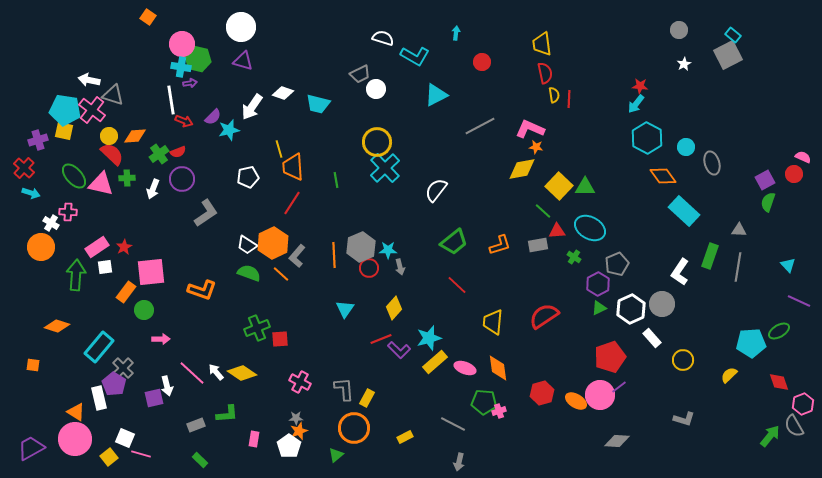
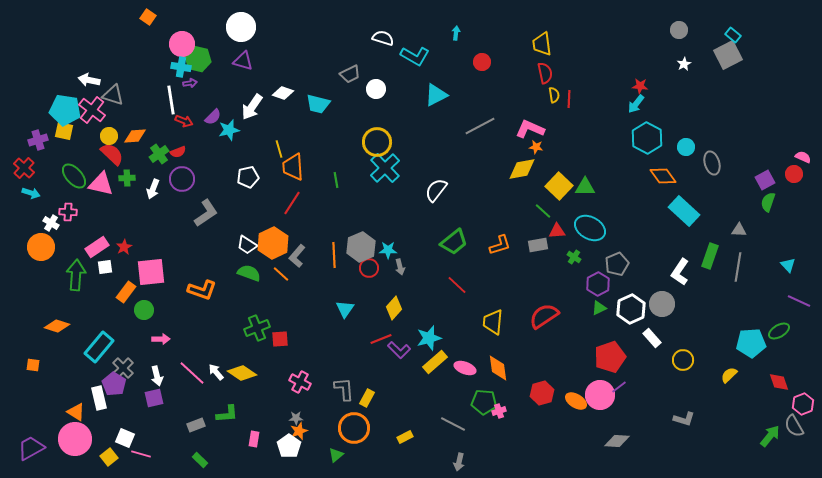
gray trapezoid at (360, 74): moved 10 px left
white arrow at (167, 386): moved 10 px left, 10 px up
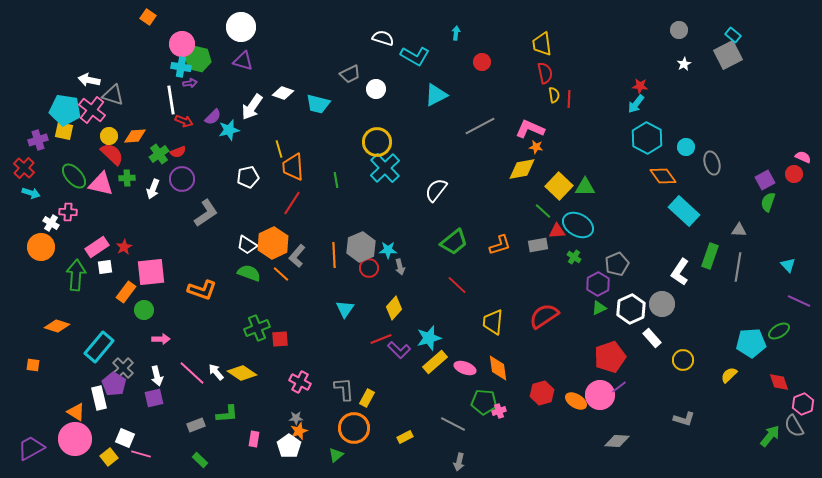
cyan ellipse at (590, 228): moved 12 px left, 3 px up
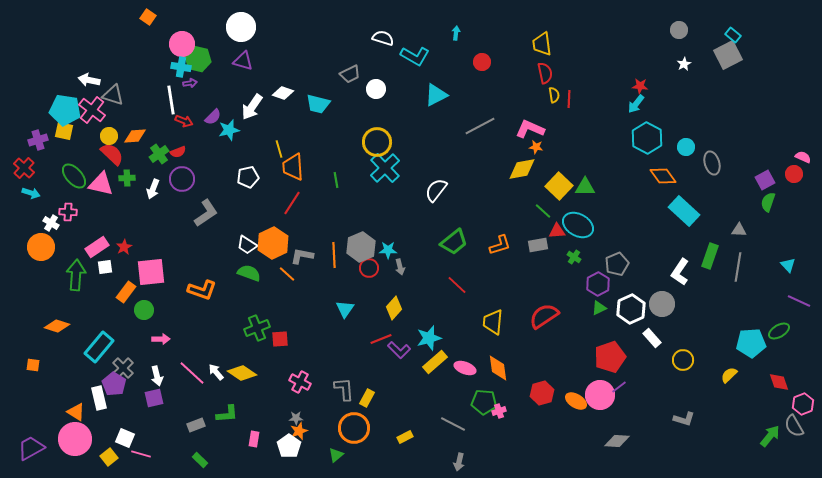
gray L-shape at (297, 256): moved 5 px right; rotated 60 degrees clockwise
orange line at (281, 274): moved 6 px right
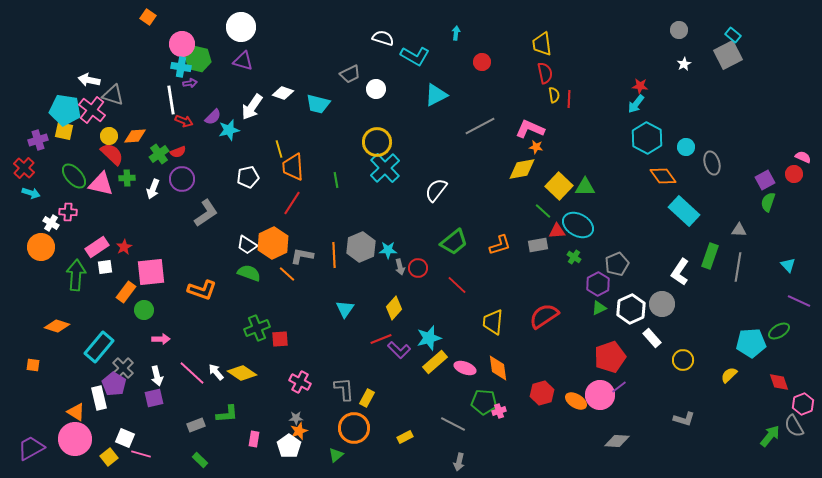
red circle at (369, 268): moved 49 px right
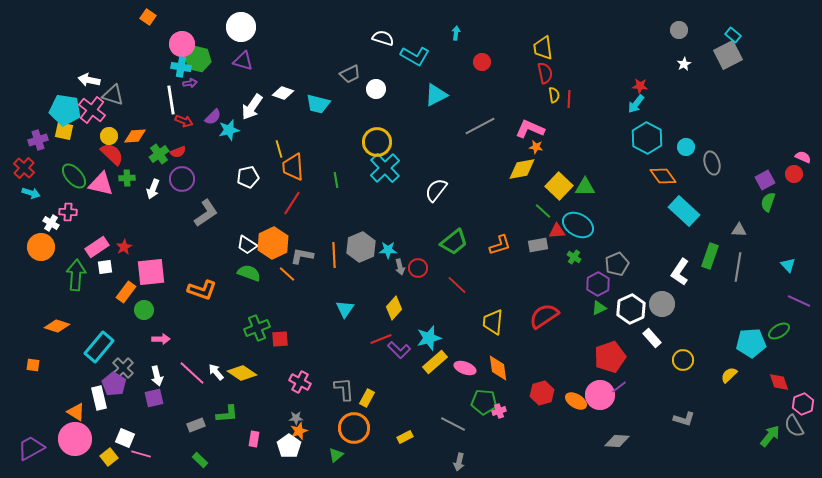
yellow trapezoid at (542, 44): moved 1 px right, 4 px down
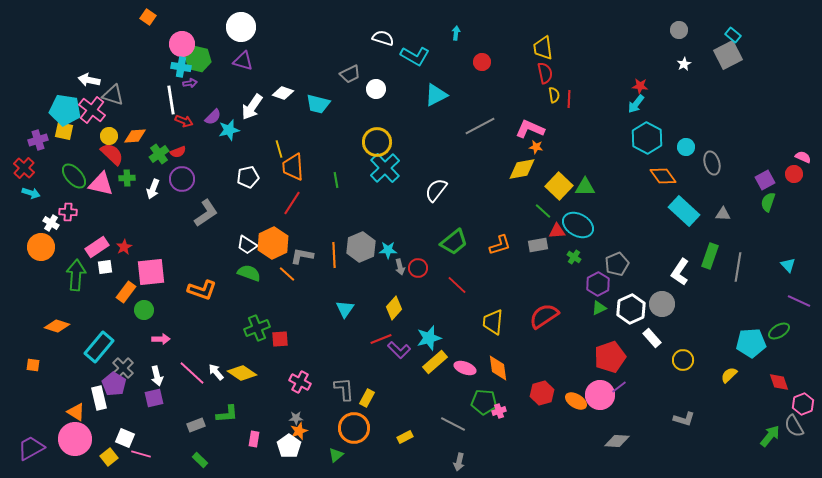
gray triangle at (739, 230): moved 16 px left, 16 px up
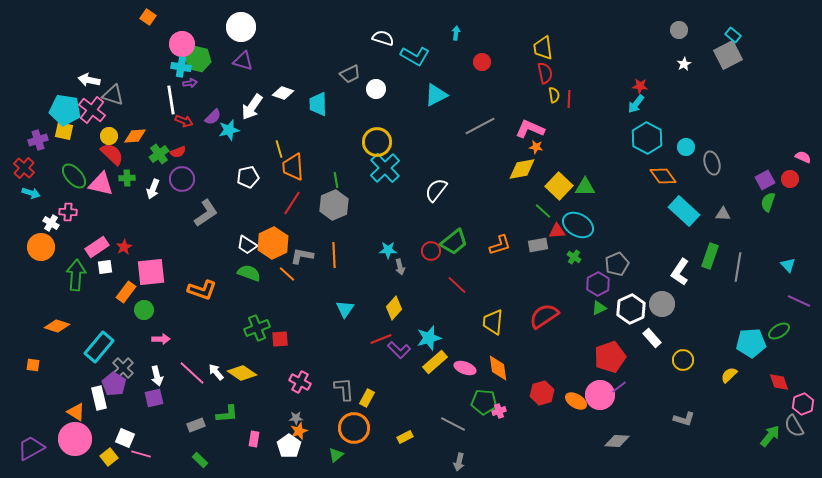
cyan trapezoid at (318, 104): rotated 75 degrees clockwise
red circle at (794, 174): moved 4 px left, 5 px down
gray hexagon at (361, 247): moved 27 px left, 42 px up
red circle at (418, 268): moved 13 px right, 17 px up
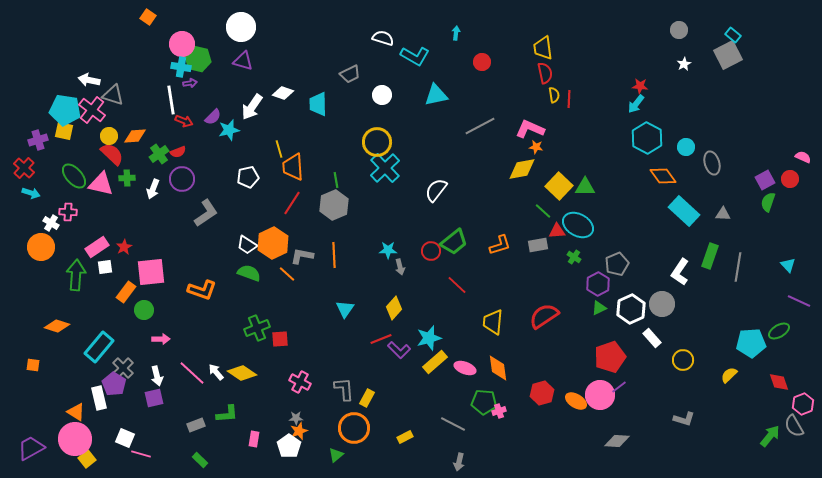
white circle at (376, 89): moved 6 px right, 6 px down
cyan triangle at (436, 95): rotated 15 degrees clockwise
yellow square at (109, 457): moved 22 px left, 2 px down
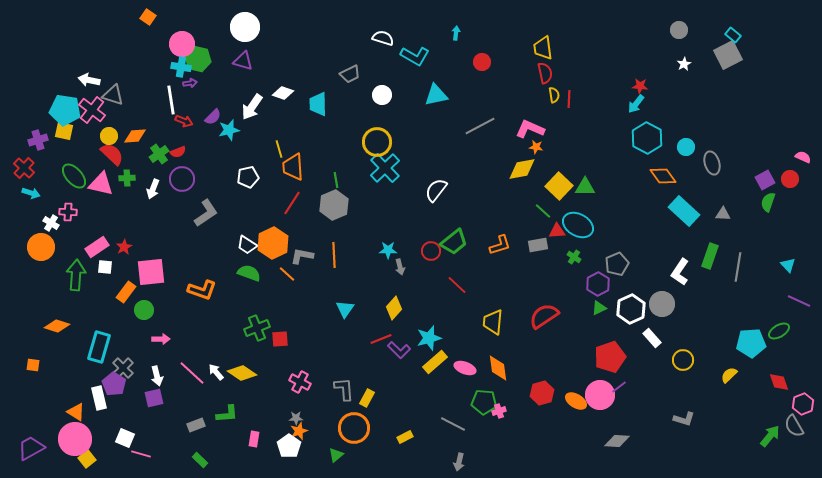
white circle at (241, 27): moved 4 px right
white square at (105, 267): rotated 14 degrees clockwise
cyan rectangle at (99, 347): rotated 24 degrees counterclockwise
